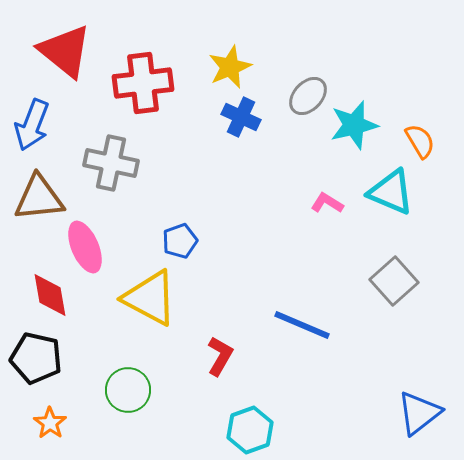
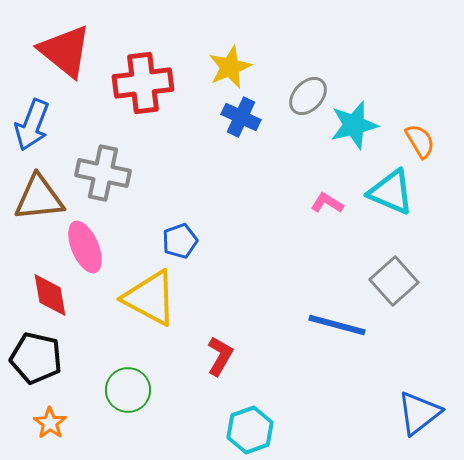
gray cross: moved 8 px left, 10 px down
blue line: moved 35 px right; rotated 8 degrees counterclockwise
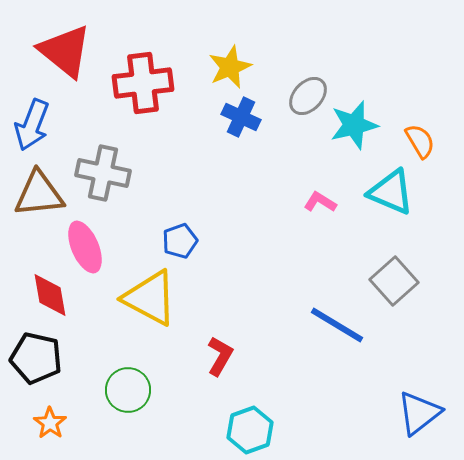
brown triangle: moved 4 px up
pink L-shape: moved 7 px left, 1 px up
blue line: rotated 16 degrees clockwise
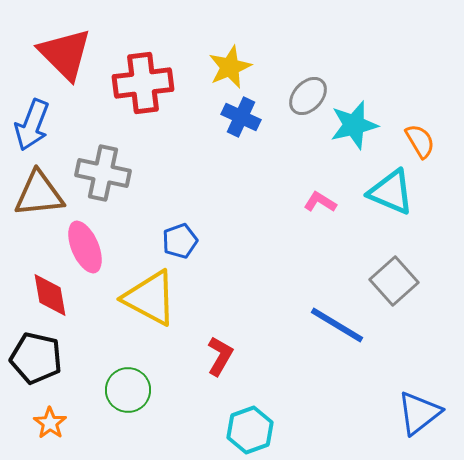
red triangle: moved 3 px down; rotated 6 degrees clockwise
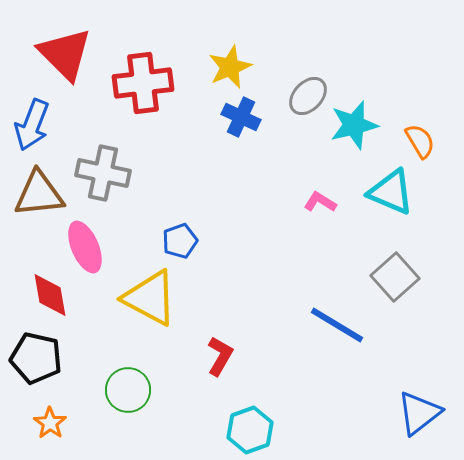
gray square: moved 1 px right, 4 px up
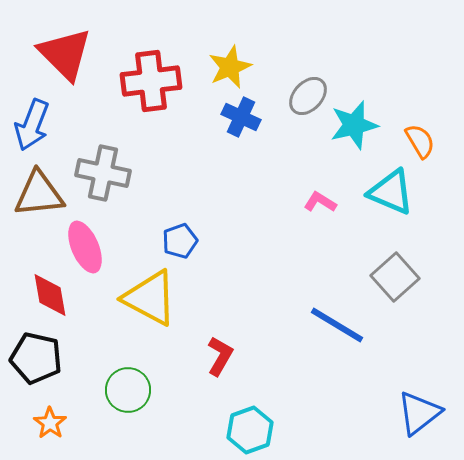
red cross: moved 8 px right, 2 px up
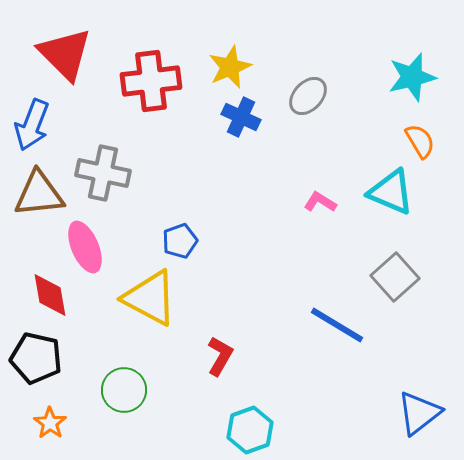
cyan star: moved 58 px right, 48 px up
green circle: moved 4 px left
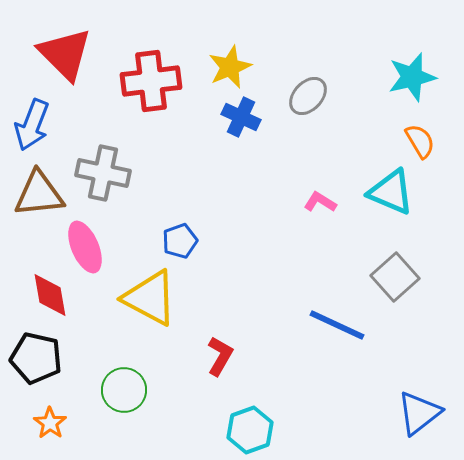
blue line: rotated 6 degrees counterclockwise
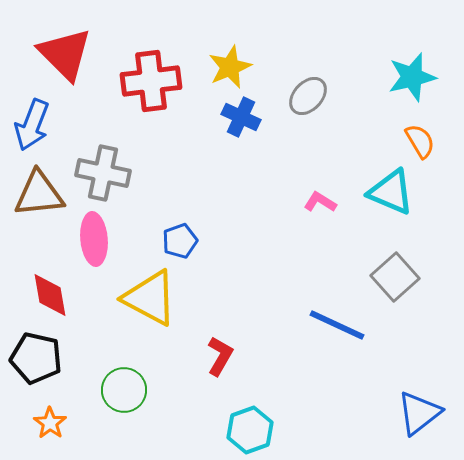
pink ellipse: moved 9 px right, 8 px up; rotated 18 degrees clockwise
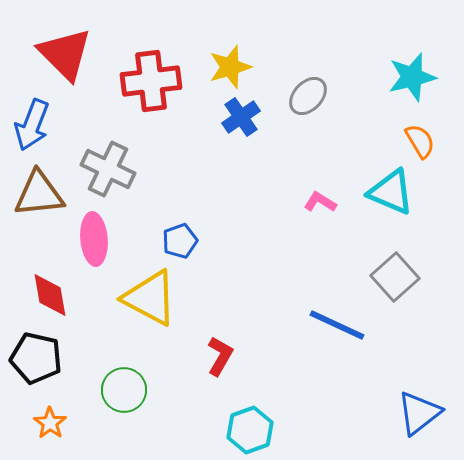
yellow star: rotated 6 degrees clockwise
blue cross: rotated 30 degrees clockwise
gray cross: moved 5 px right, 4 px up; rotated 14 degrees clockwise
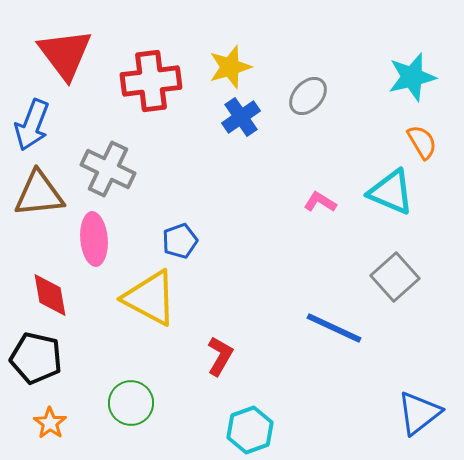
red triangle: rotated 8 degrees clockwise
orange semicircle: moved 2 px right, 1 px down
blue line: moved 3 px left, 3 px down
green circle: moved 7 px right, 13 px down
